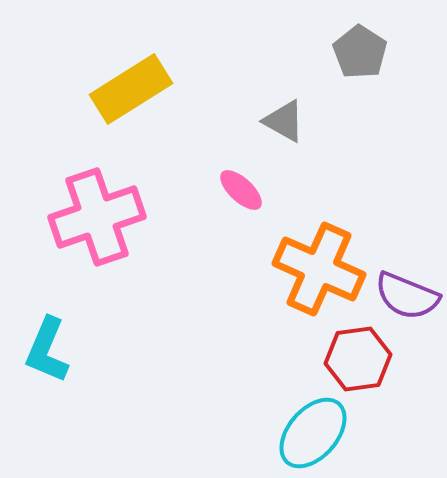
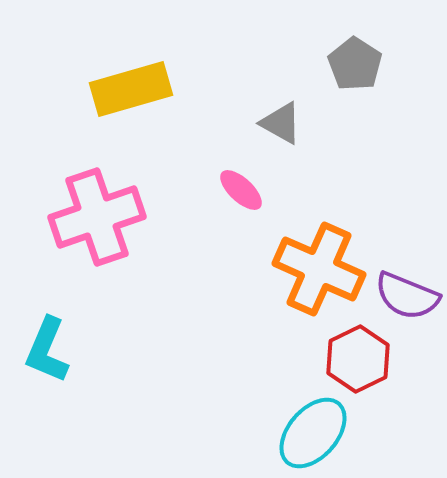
gray pentagon: moved 5 px left, 12 px down
yellow rectangle: rotated 16 degrees clockwise
gray triangle: moved 3 px left, 2 px down
red hexagon: rotated 18 degrees counterclockwise
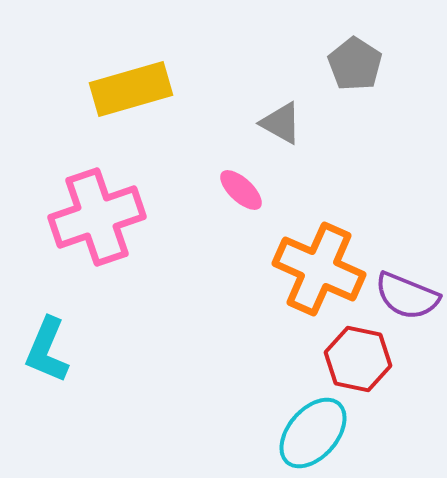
red hexagon: rotated 22 degrees counterclockwise
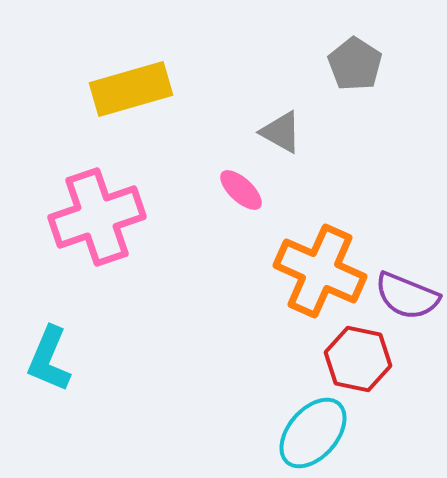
gray triangle: moved 9 px down
orange cross: moved 1 px right, 2 px down
cyan L-shape: moved 2 px right, 9 px down
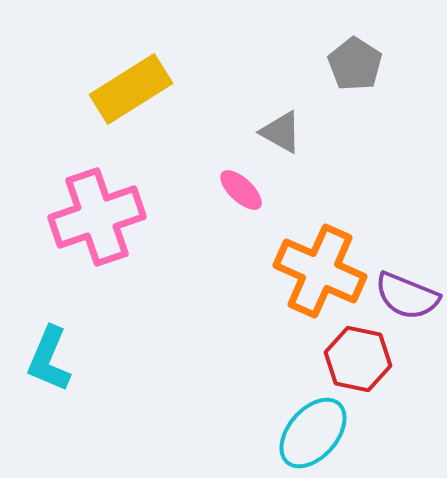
yellow rectangle: rotated 16 degrees counterclockwise
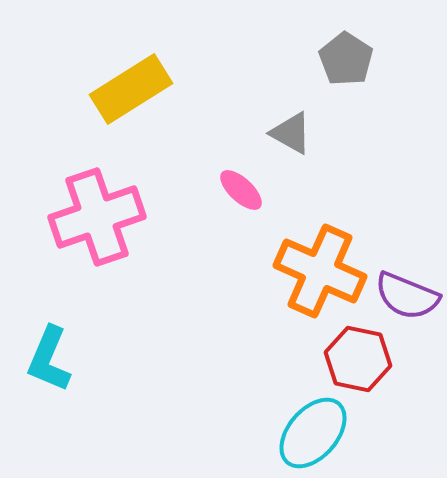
gray pentagon: moved 9 px left, 5 px up
gray triangle: moved 10 px right, 1 px down
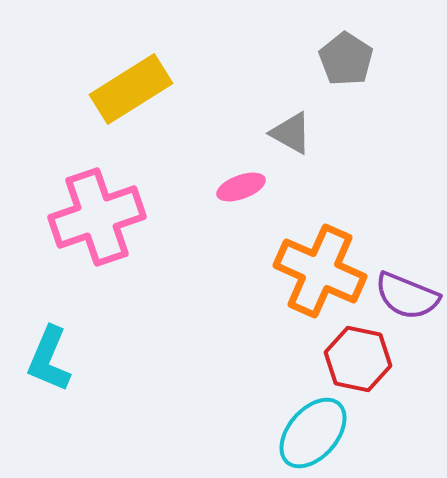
pink ellipse: moved 3 px up; rotated 63 degrees counterclockwise
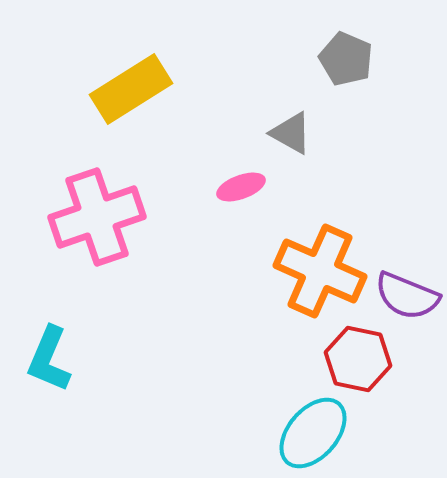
gray pentagon: rotated 10 degrees counterclockwise
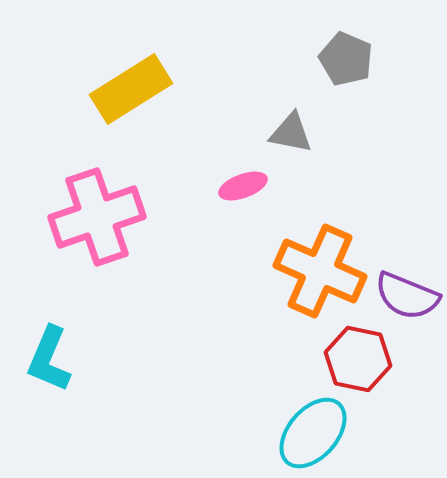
gray triangle: rotated 18 degrees counterclockwise
pink ellipse: moved 2 px right, 1 px up
